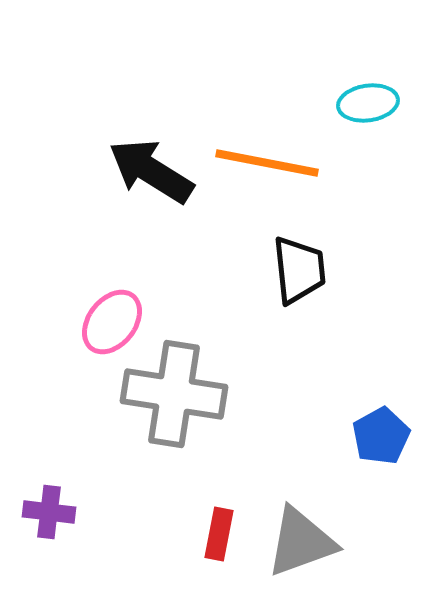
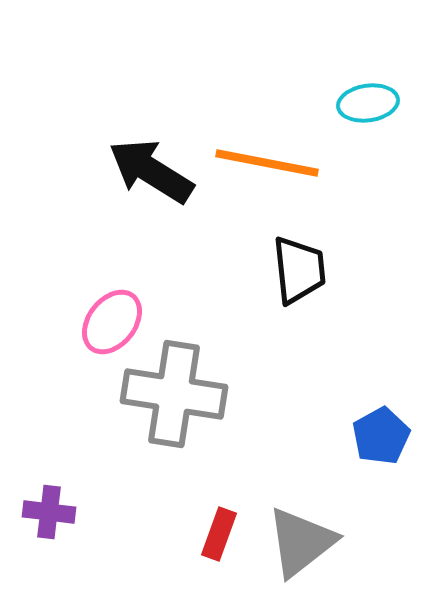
red rectangle: rotated 9 degrees clockwise
gray triangle: rotated 18 degrees counterclockwise
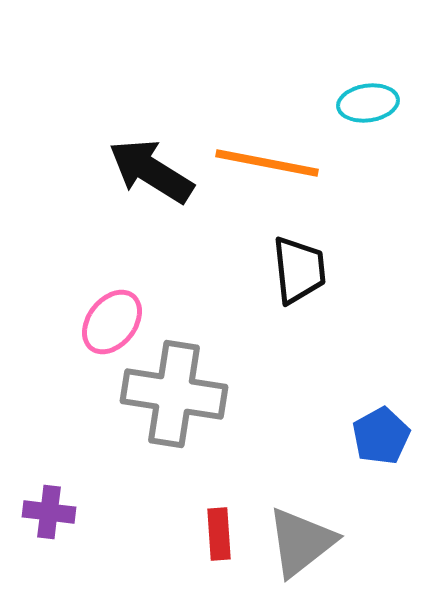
red rectangle: rotated 24 degrees counterclockwise
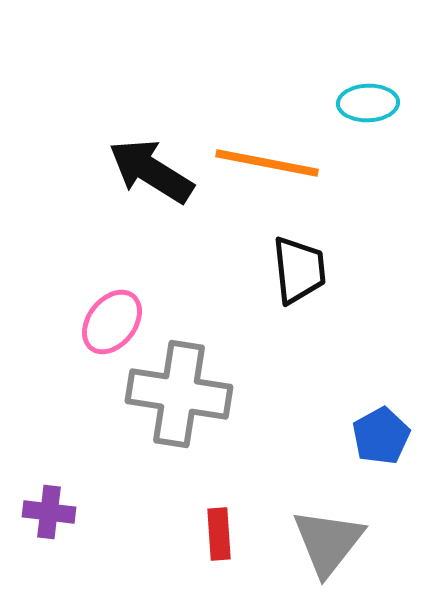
cyan ellipse: rotated 6 degrees clockwise
gray cross: moved 5 px right
gray triangle: moved 27 px right; rotated 14 degrees counterclockwise
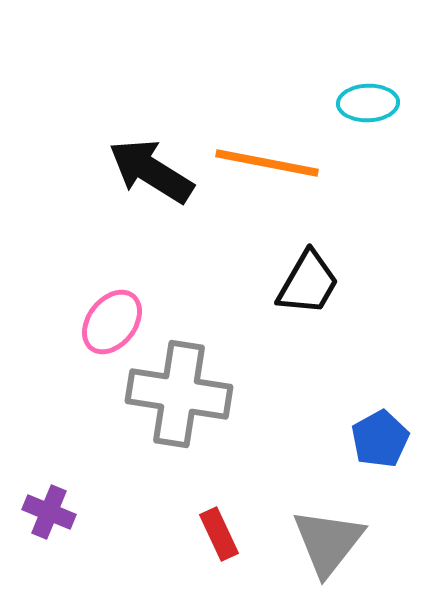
black trapezoid: moved 9 px right, 13 px down; rotated 36 degrees clockwise
blue pentagon: moved 1 px left, 3 px down
purple cross: rotated 15 degrees clockwise
red rectangle: rotated 21 degrees counterclockwise
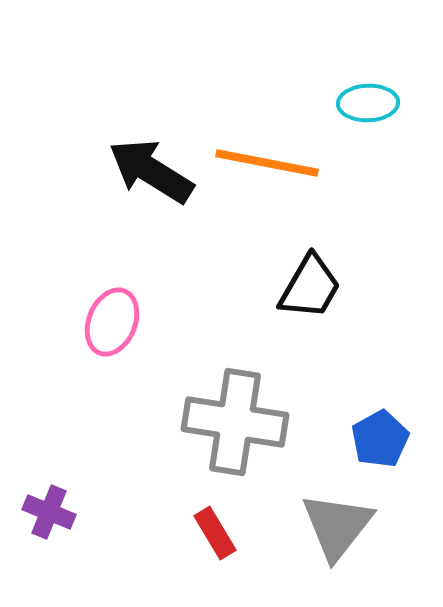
black trapezoid: moved 2 px right, 4 px down
pink ellipse: rotated 16 degrees counterclockwise
gray cross: moved 56 px right, 28 px down
red rectangle: moved 4 px left, 1 px up; rotated 6 degrees counterclockwise
gray triangle: moved 9 px right, 16 px up
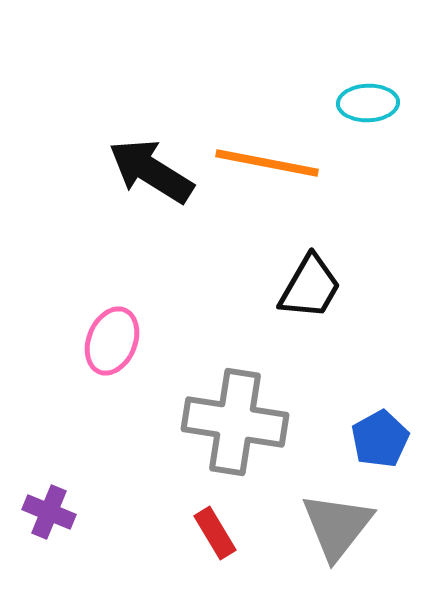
pink ellipse: moved 19 px down
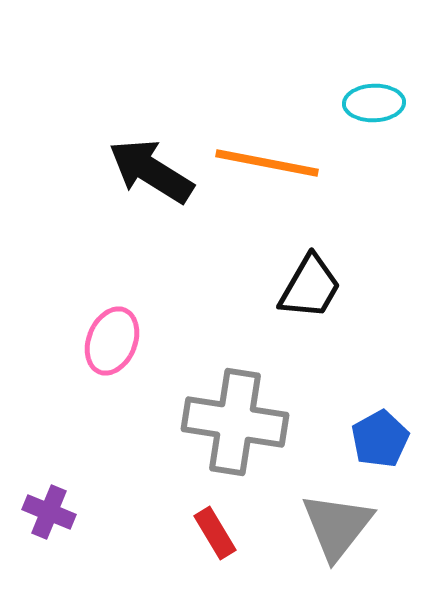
cyan ellipse: moved 6 px right
